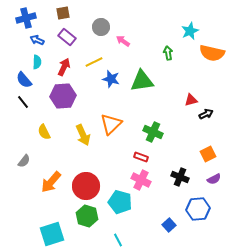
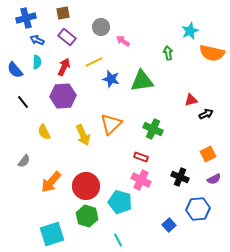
blue semicircle: moved 9 px left, 10 px up
green cross: moved 3 px up
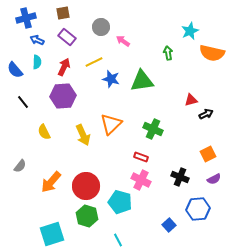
gray semicircle: moved 4 px left, 5 px down
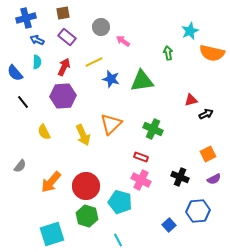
blue semicircle: moved 3 px down
blue hexagon: moved 2 px down
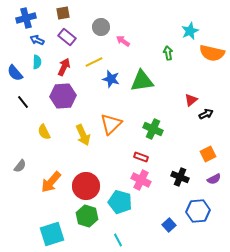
red triangle: rotated 24 degrees counterclockwise
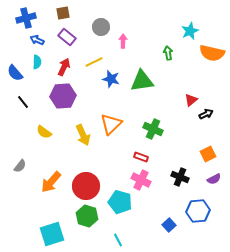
pink arrow: rotated 56 degrees clockwise
yellow semicircle: rotated 28 degrees counterclockwise
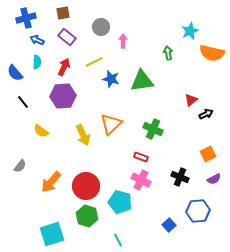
yellow semicircle: moved 3 px left, 1 px up
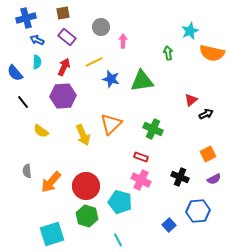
gray semicircle: moved 7 px right, 5 px down; rotated 136 degrees clockwise
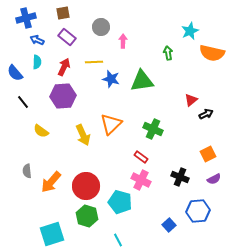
yellow line: rotated 24 degrees clockwise
red rectangle: rotated 16 degrees clockwise
